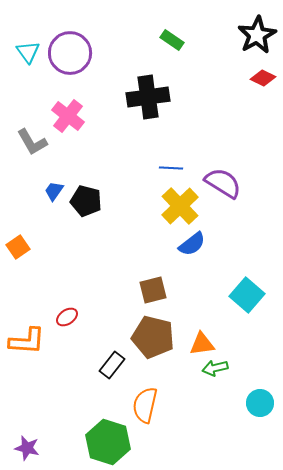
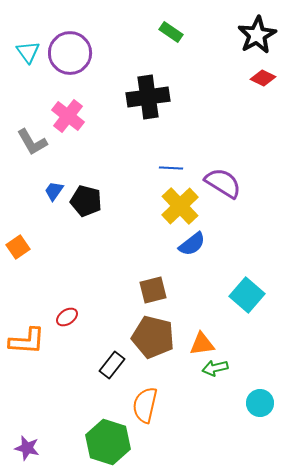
green rectangle: moved 1 px left, 8 px up
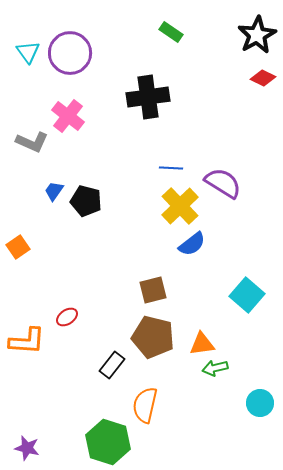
gray L-shape: rotated 36 degrees counterclockwise
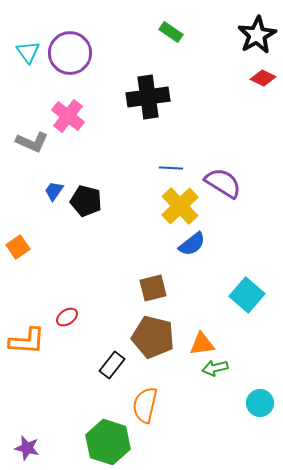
brown square: moved 2 px up
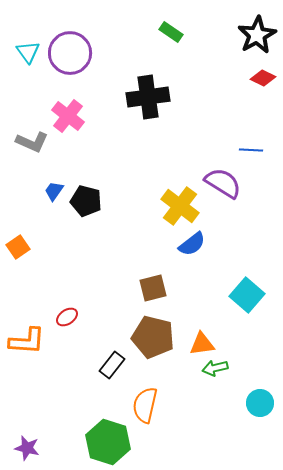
blue line: moved 80 px right, 18 px up
yellow cross: rotated 9 degrees counterclockwise
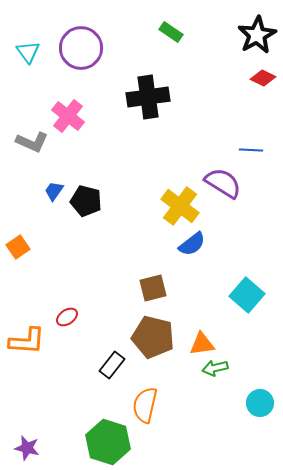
purple circle: moved 11 px right, 5 px up
